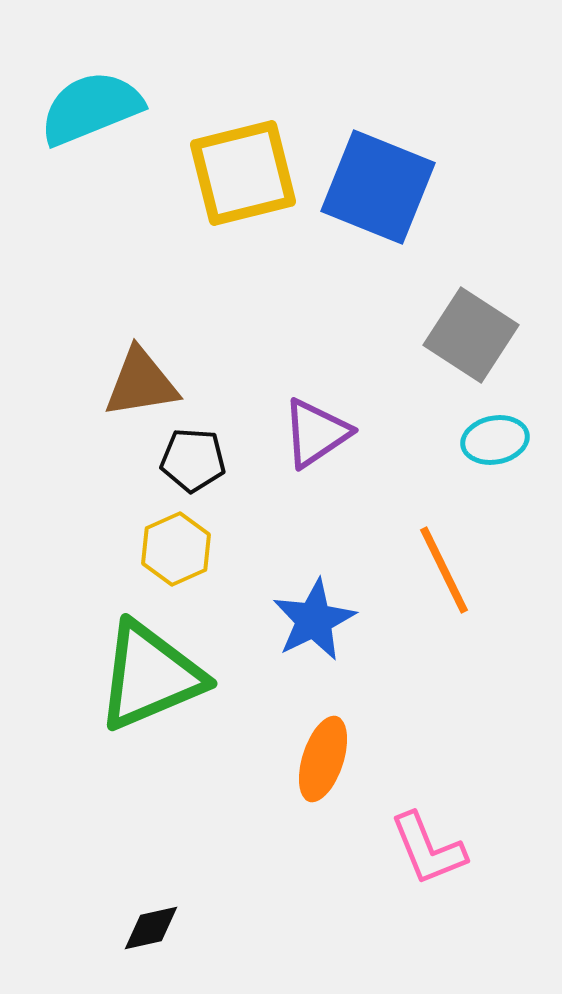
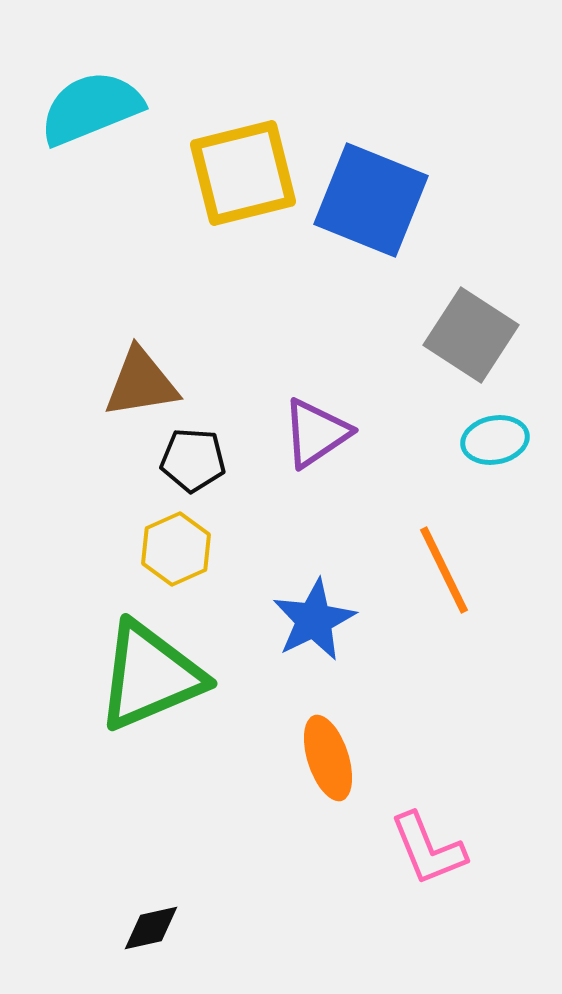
blue square: moved 7 px left, 13 px down
orange ellipse: moved 5 px right, 1 px up; rotated 36 degrees counterclockwise
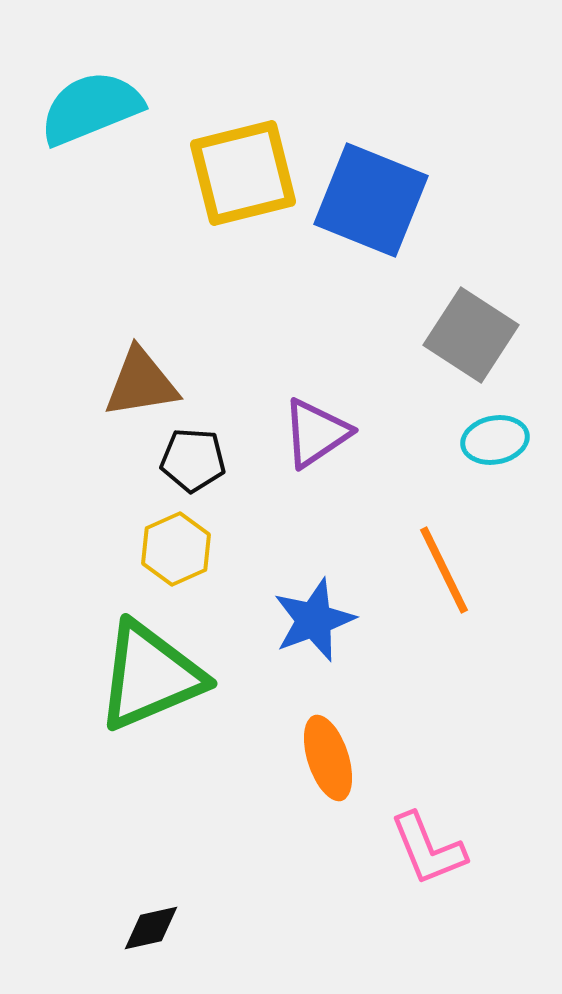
blue star: rotated 6 degrees clockwise
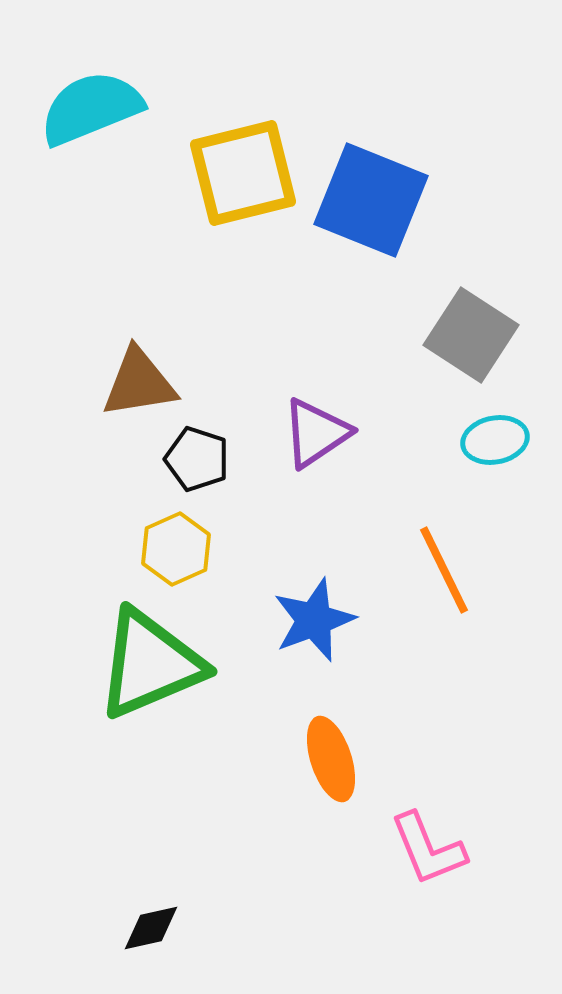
brown triangle: moved 2 px left
black pentagon: moved 4 px right, 1 px up; rotated 14 degrees clockwise
green triangle: moved 12 px up
orange ellipse: moved 3 px right, 1 px down
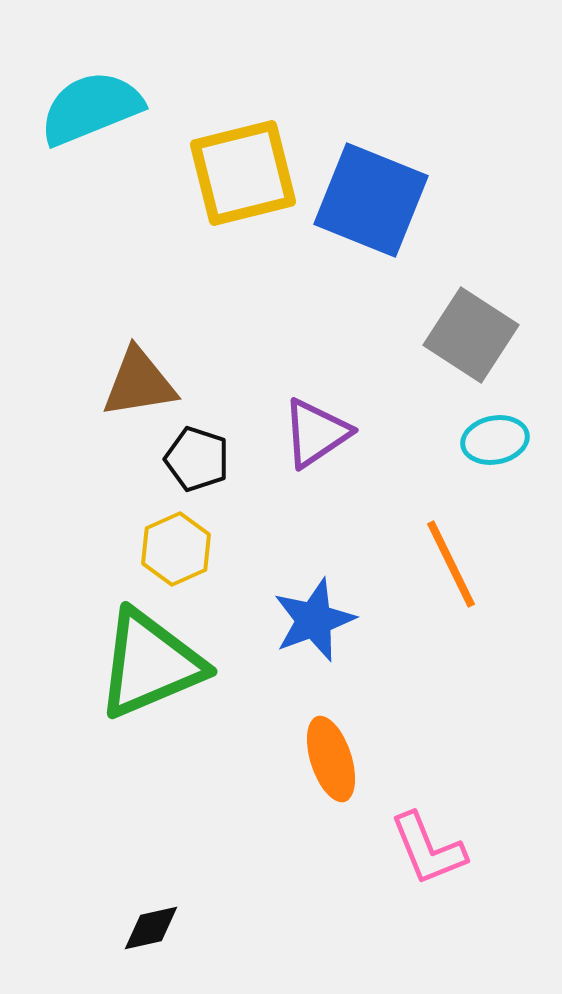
orange line: moved 7 px right, 6 px up
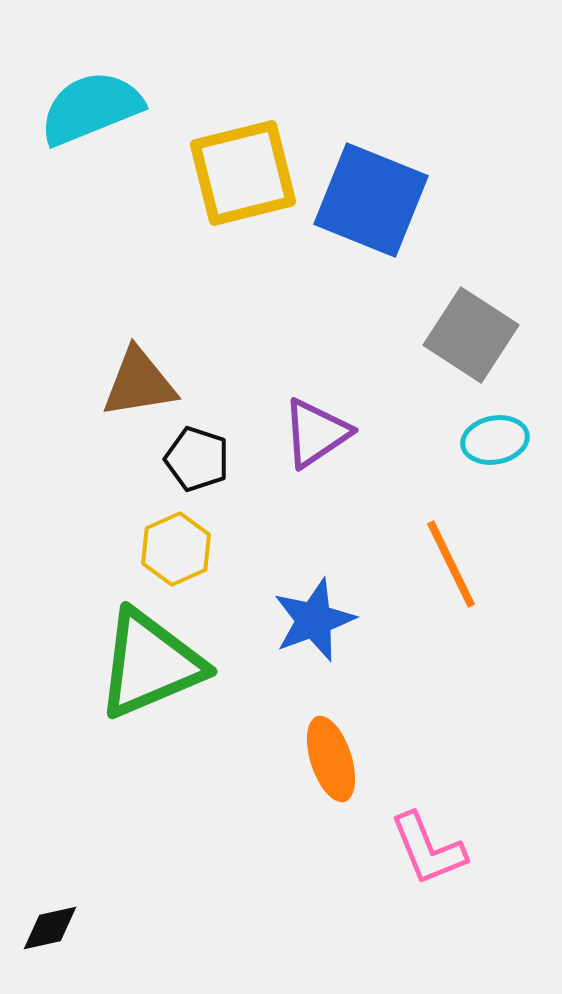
black diamond: moved 101 px left
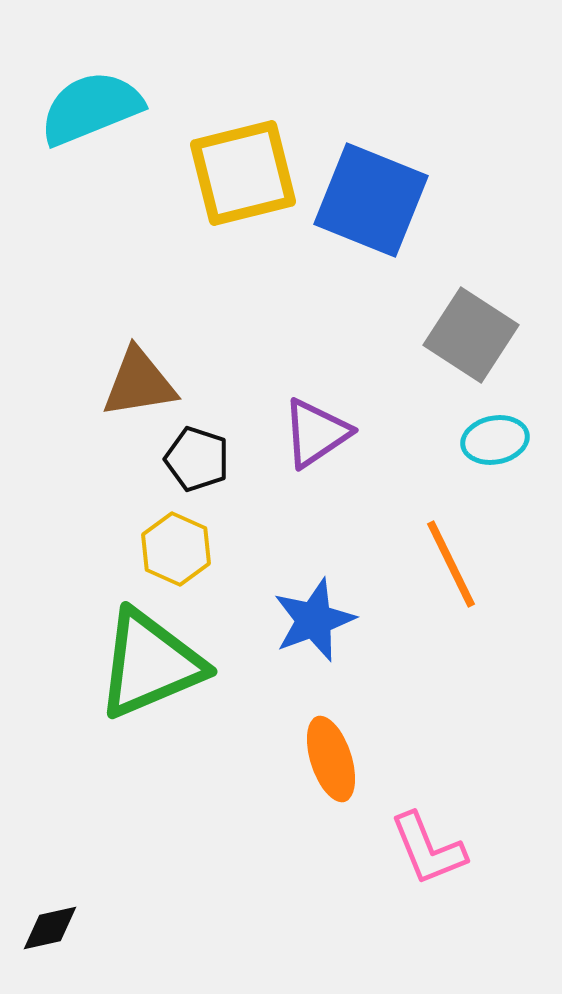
yellow hexagon: rotated 12 degrees counterclockwise
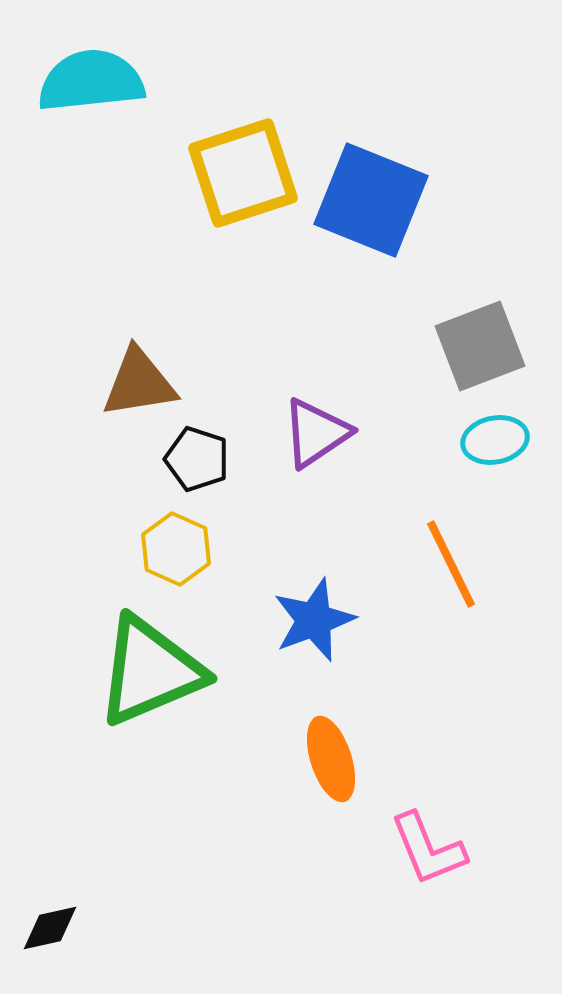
cyan semicircle: moved 27 px up; rotated 16 degrees clockwise
yellow square: rotated 4 degrees counterclockwise
gray square: moved 9 px right, 11 px down; rotated 36 degrees clockwise
green triangle: moved 7 px down
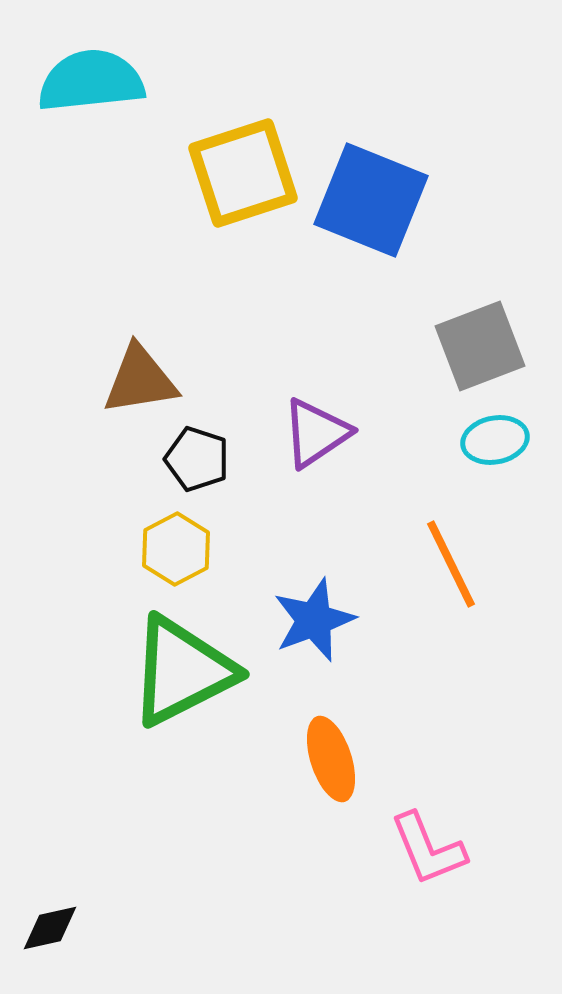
brown triangle: moved 1 px right, 3 px up
yellow hexagon: rotated 8 degrees clockwise
green triangle: moved 32 px right; rotated 4 degrees counterclockwise
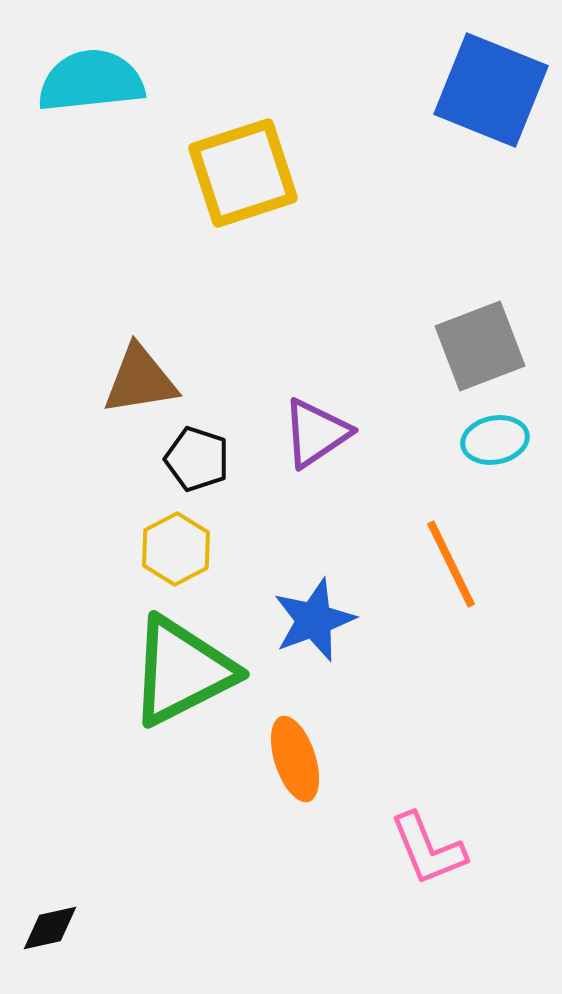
blue square: moved 120 px right, 110 px up
orange ellipse: moved 36 px left
